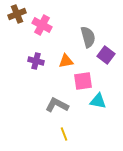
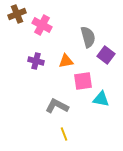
cyan triangle: moved 3 px right, 2 px up
gray L-shape: moved 1 px down
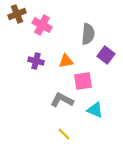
gray semicircle: moved 3 px up; rotated 20 degrees clockwise
cyan triangle: moved 6 px left, 11 px down; rotated 12 degrees clockwise
gray L-shape: moved 5 px right, 6 px up
yellow line: rotated 24 degrees counterclockwise
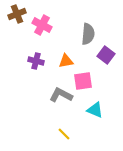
gray L-shape: moved 1 px left, 5 px up
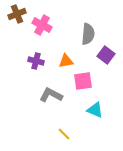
gray L-shape: moved 10 px left
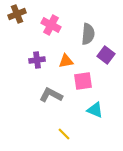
pink cross: moved 9 px right
purple cross: moved 1 px right, 1 px up; rotated 21 degrees counterclockwise
